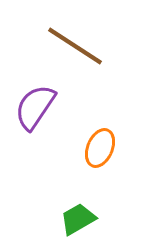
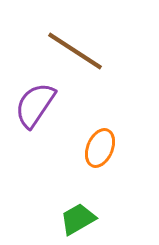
brown line: moved 5 px down
purple semicircle: moved 2 px up
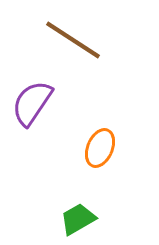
brown line: moved 2 px left, 11 px up
purple semicircle: moved 3 px left, 2 px up
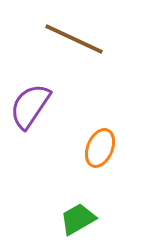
brown line: moved 1 px right, 1 px up; rotated 8 degrees counterclockwise
purple semicircle: moved 2 px left, 3 px down
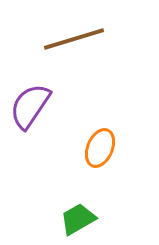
brown line: rotated 42 degrees counterclockwise
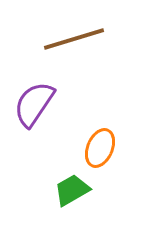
purple semicircle: moved 4 px right, 2 px up
green trapezoid: moved 6 px left, 29 px up
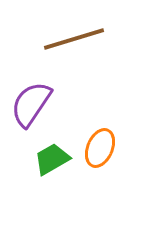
purple semicircle: moved 3 px left
green trapezoid: moved 20 px left, 31 px up
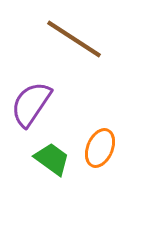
brown line: rotated 50 degrees clockwise
green trapezoid: rotated 66 degrees clockwise
